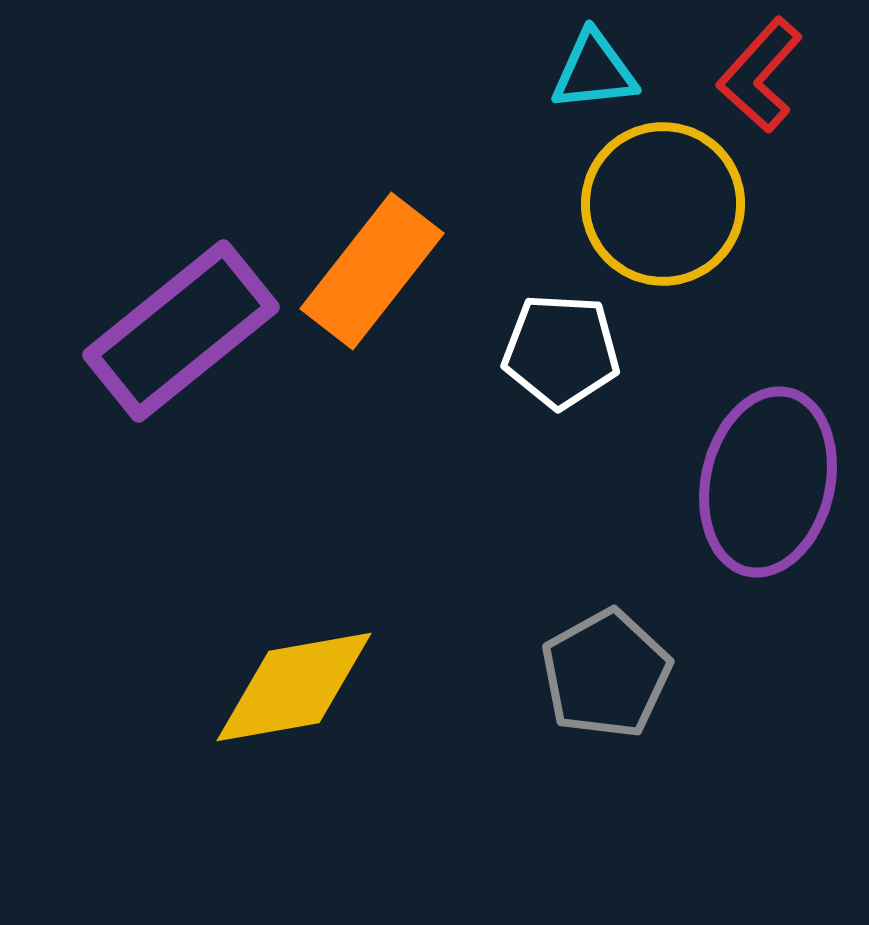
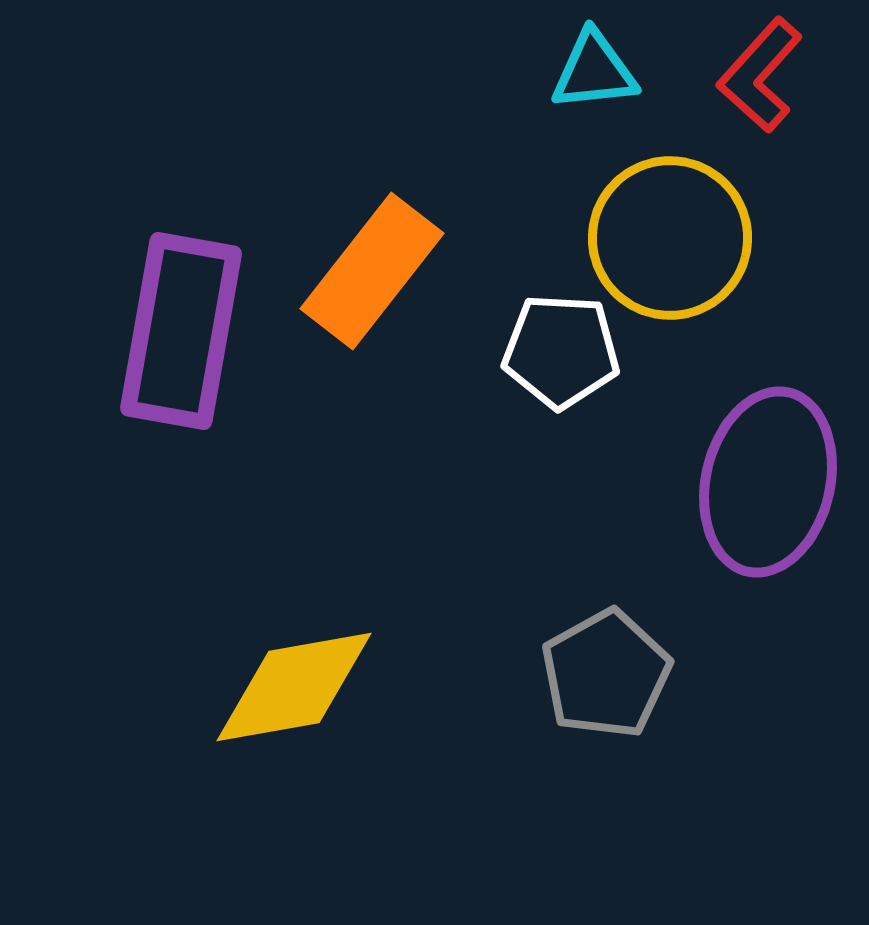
yellow circle: moved 7 px right, 34 px down
purple rectangle: rotated 41 degrees counterclockwise
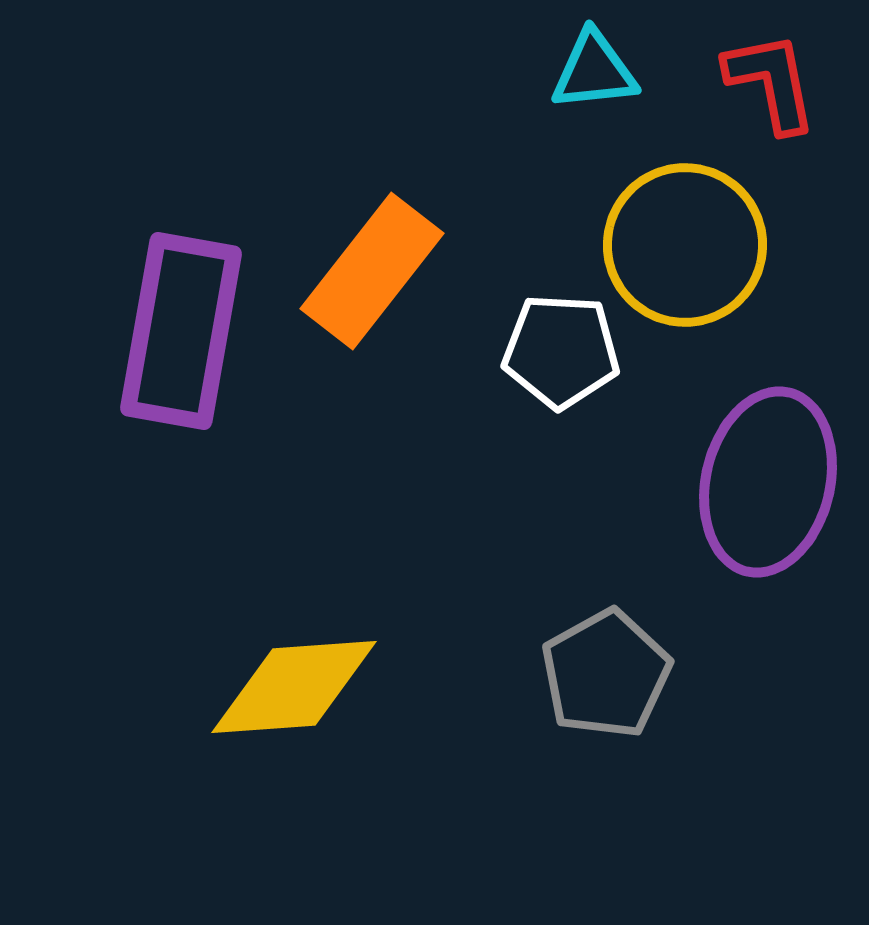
red L-shape: moved 11 px right, 7 px down; rotated 127 degrees clockwise
yellow circle: moved 15 px right, 7 px down
yellow diamond: rotated 6 degrees clockwise
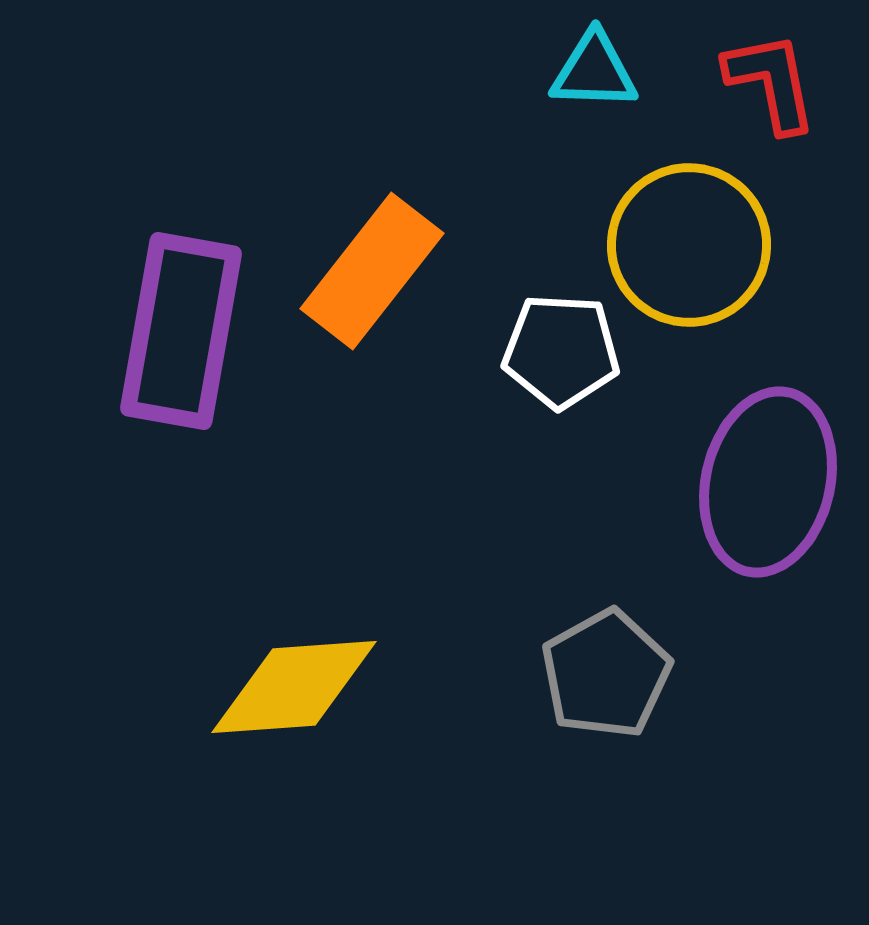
cyan triangle: rotated 8 degrees clockwise
yellow circle: moved 4 px right
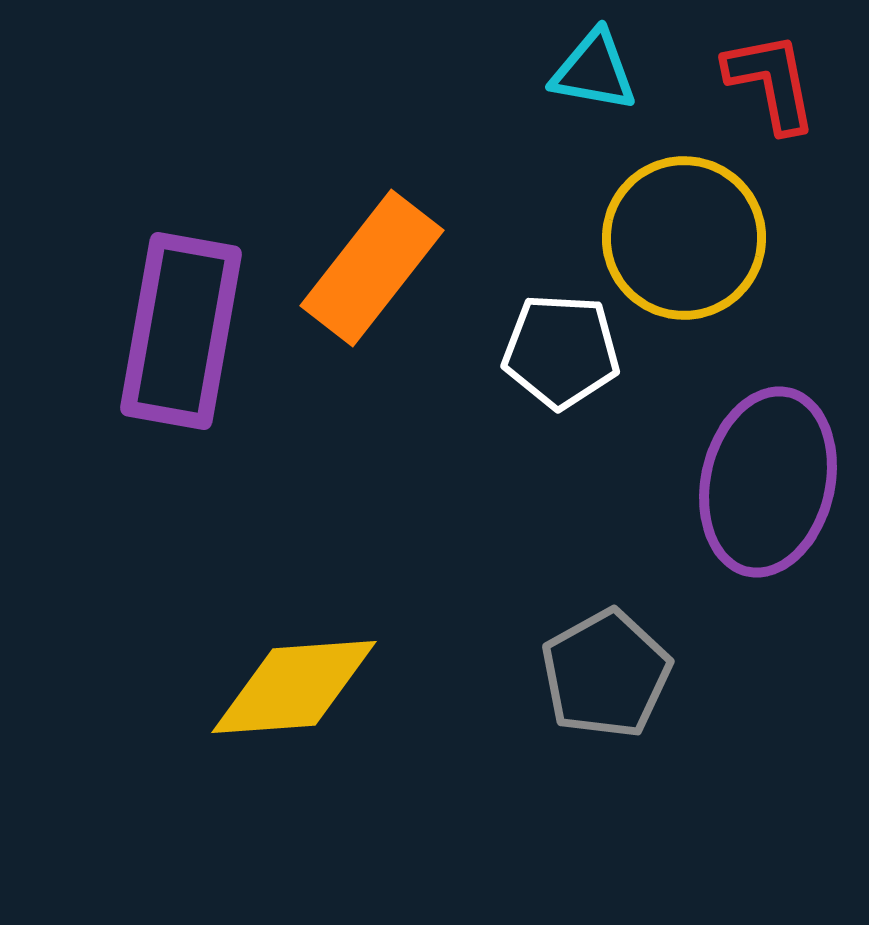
cyan triangle: rotated 8 degrees clockwise
yellow circle: moved 5 px left, 7 px up
orange rectangle: moved 3 px up
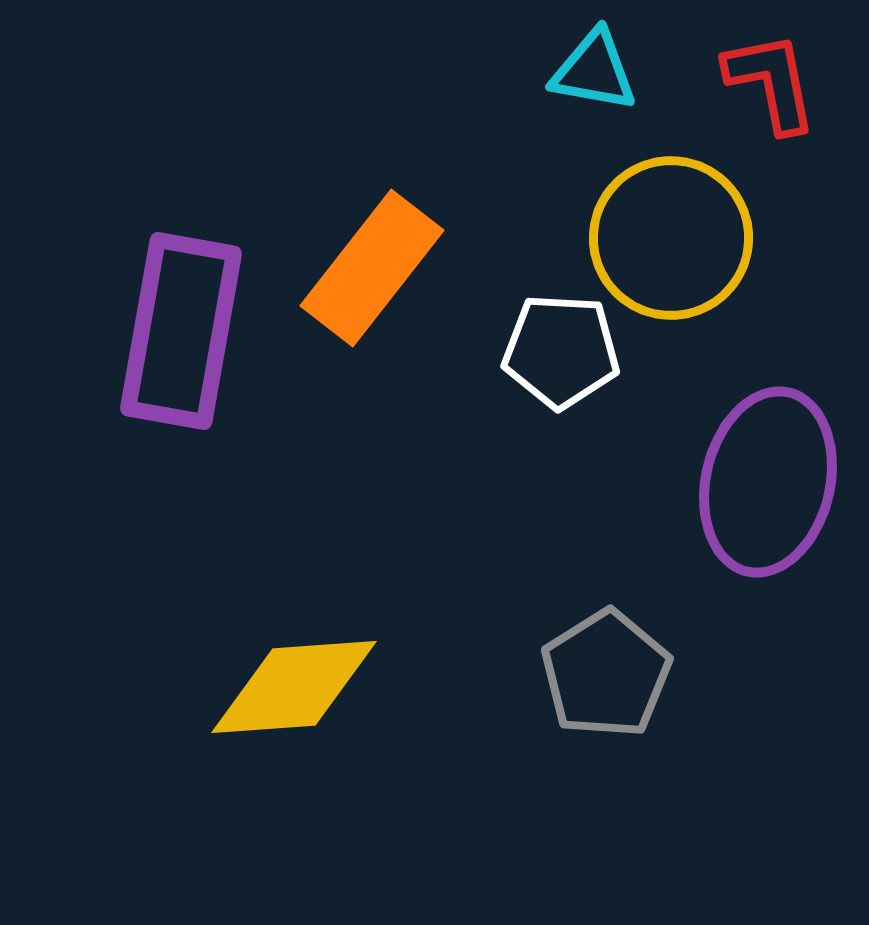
yellow circle: moved 13 px left
gray pentagon: rotated 3 degrees counterclockwise
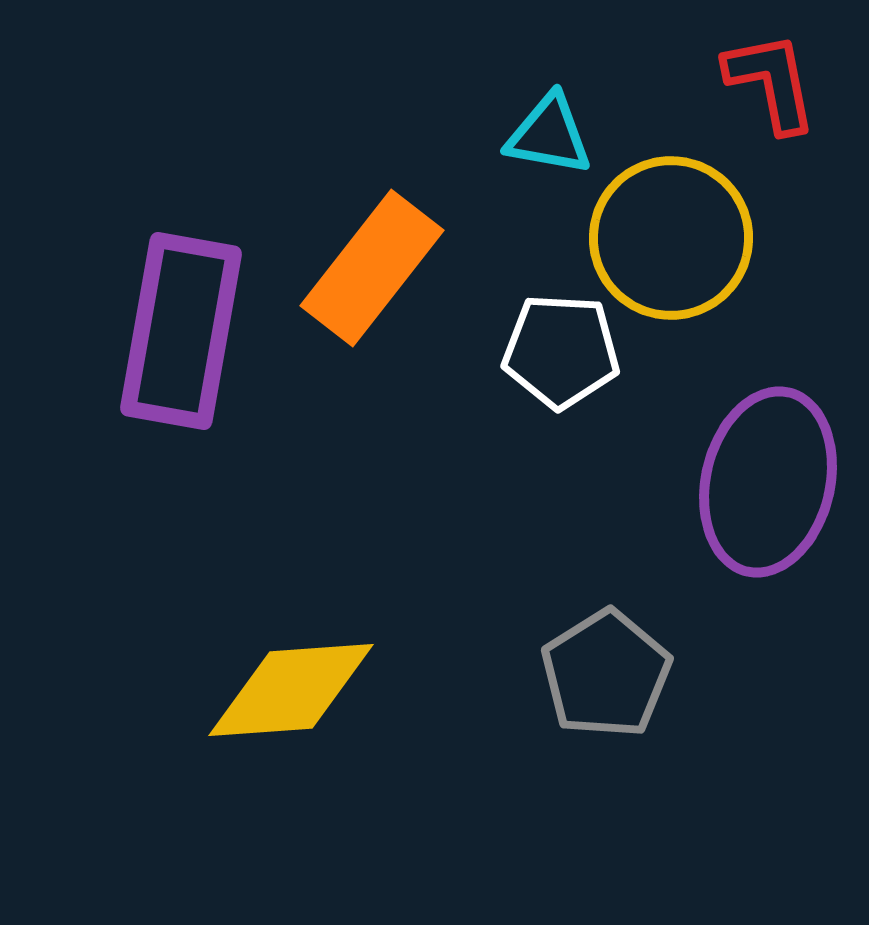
cyan triangle: moved 45 px left, 64 px down
yellow diamond: moved 3 px left, 3 px down
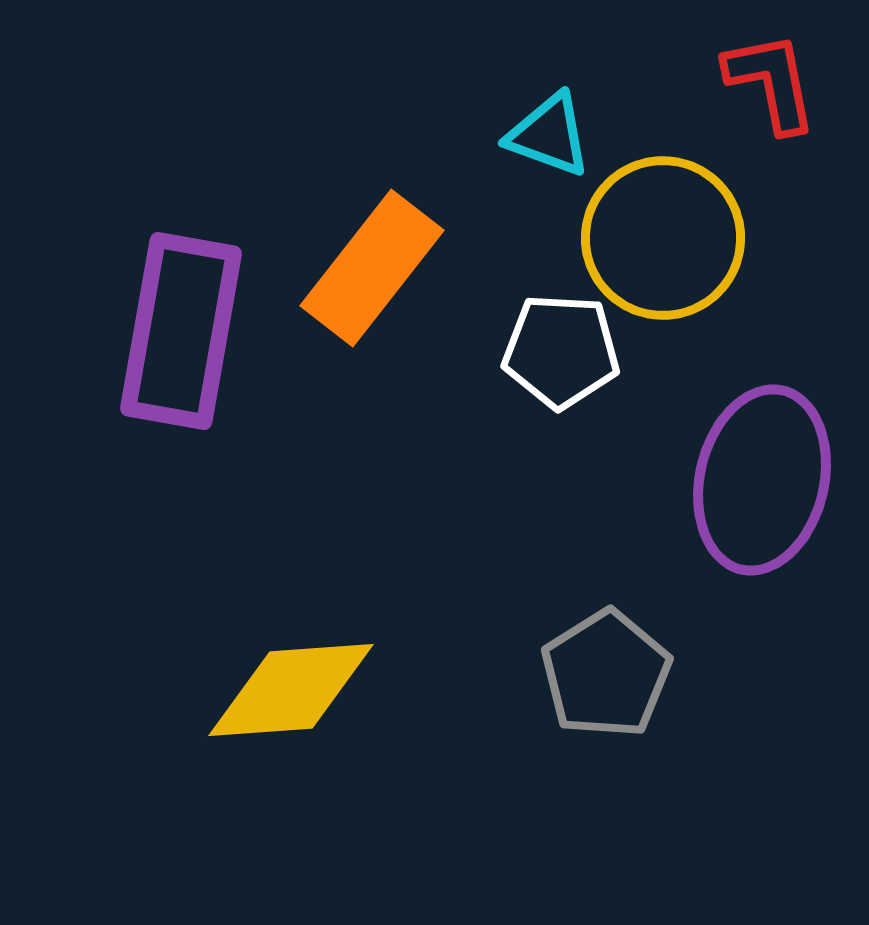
cyan triangle: rotated 10 degrees clockwise
yellow circle: moved 8 px left
purple ellipse: moved 6 px left, 2 px up
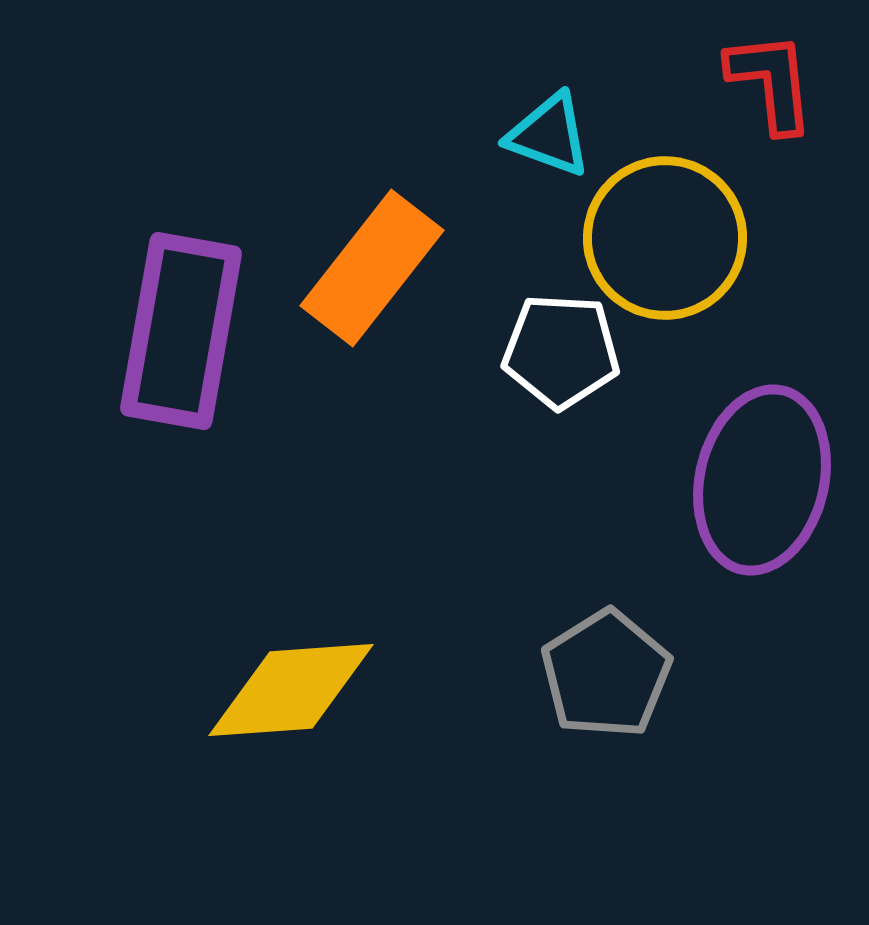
red L-shape: rotated 5 degrees clockwise
yellow circle: moved 2 px right
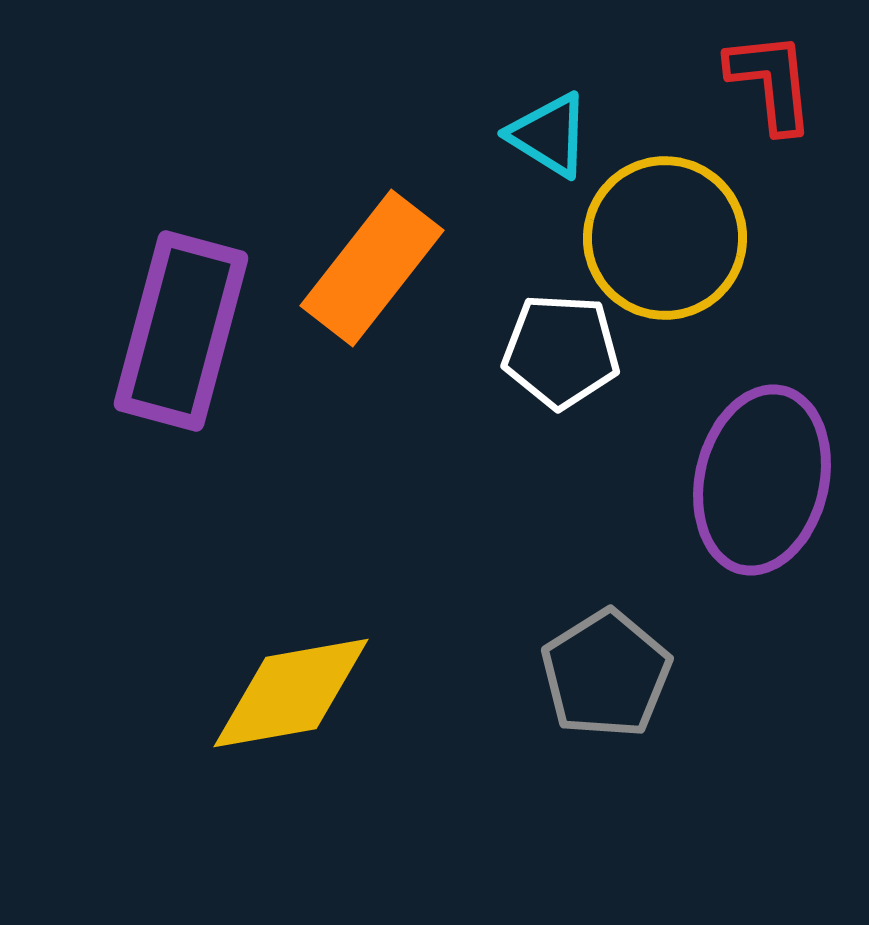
cyan triangle: rotated 12 degrees clockwise
purple rectangle: rotated 5 degrees clockwise
yellow diamond: moved 3 px down; rotated 6 degrees counterclockwise
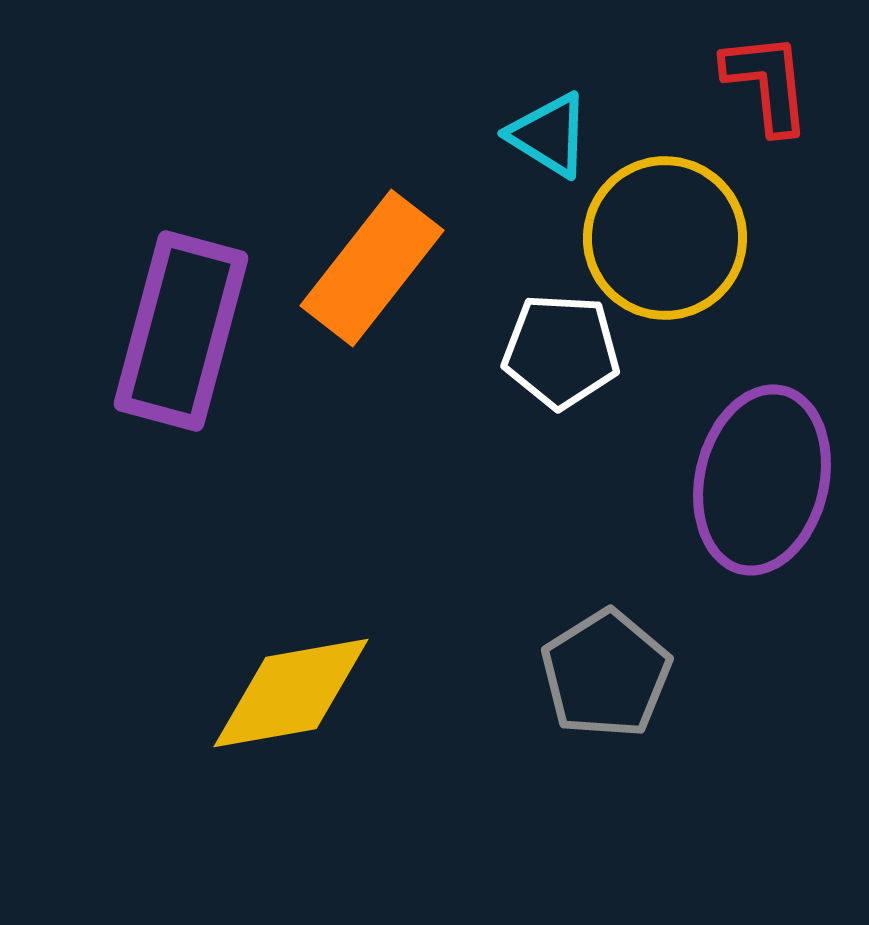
red L-shape: moved 4 px left, 1 px down
